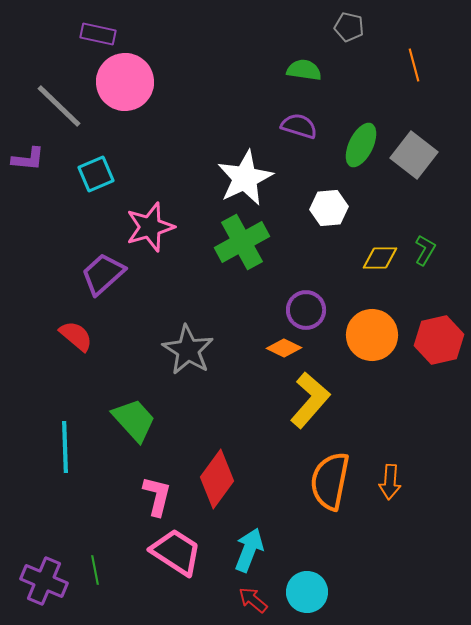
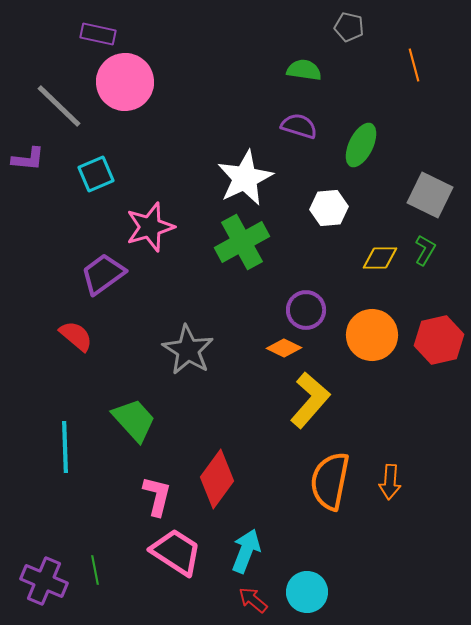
gray square: moved 16 px right, 40 px down; rotated 12 degrees counterclockwise
purple trapezoid: rotated 6 degrees clockwise
cyan arrow: moved 3 px left, 1 px down
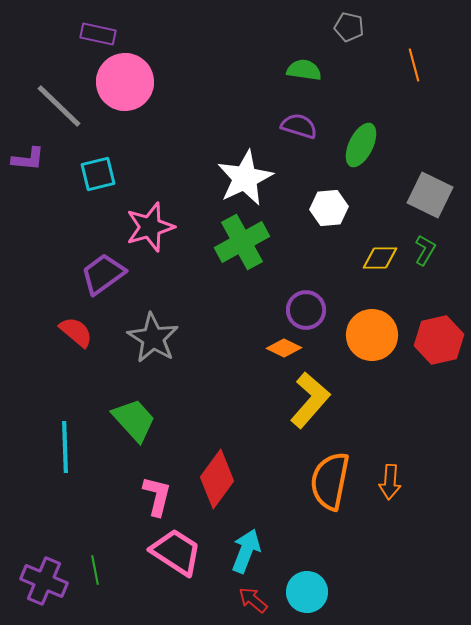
cyan square: moved 2 px right; rotated 9 degrees clockwise
red semicircle: moved 4 px up
gray star: moved 35 px left, 12 px up
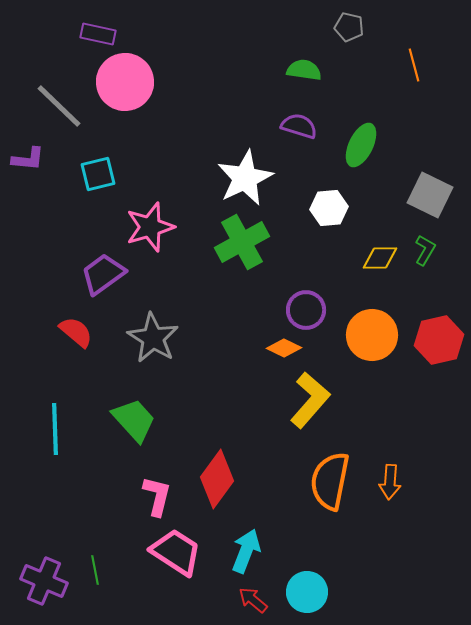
cyan line: moved 10 px left, 18 px up
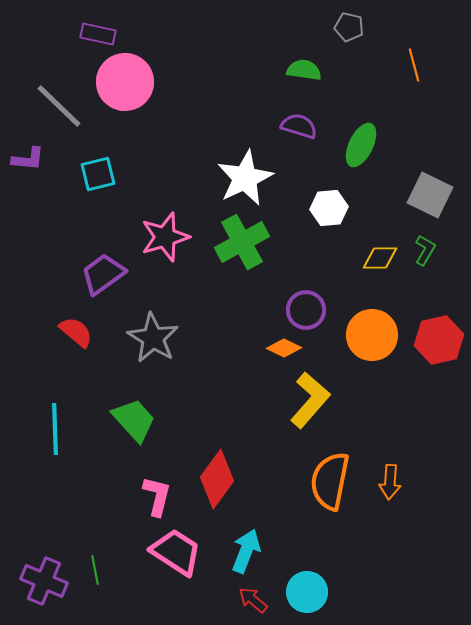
pink star: moved 15 px right, 10 px down
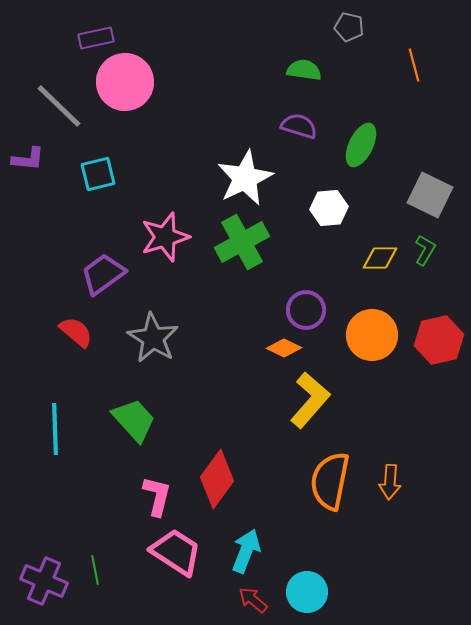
purple rectangle: moved 2 px left, 4 px down; rotated 24 degrees counterclockwise
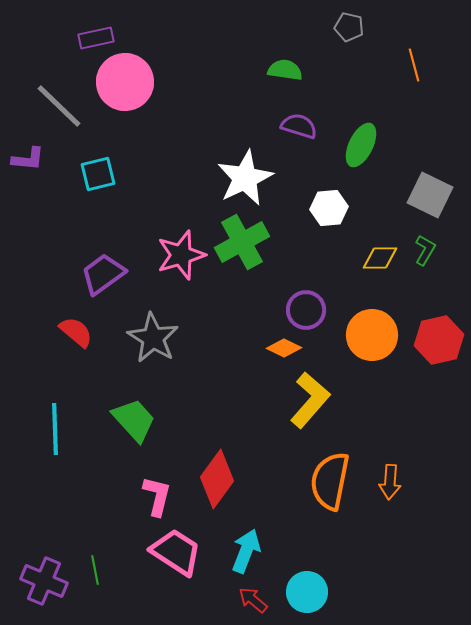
green semicircle: moved 19 px left
pink star: moved 16 px right, 18 px down
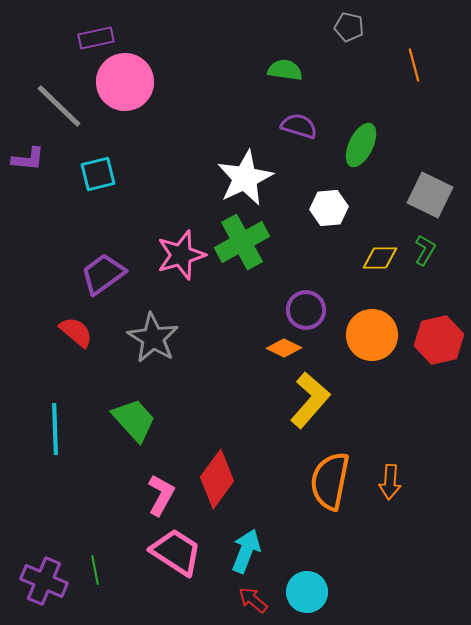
pink L-shape: moved 4 px right, 1 px up; rotated 15 degrees clockwise
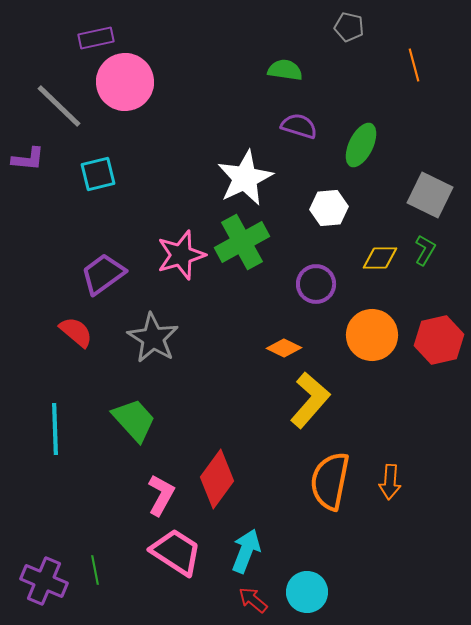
purple circle: moved 10 px right, 26 px up
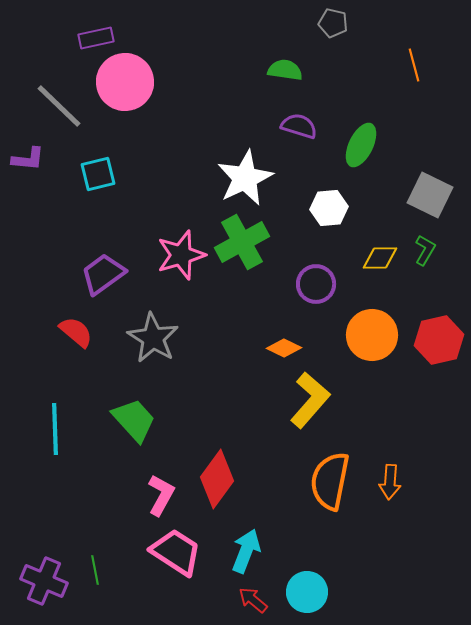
gray pentagon: moved 16 px left, 4 px up
